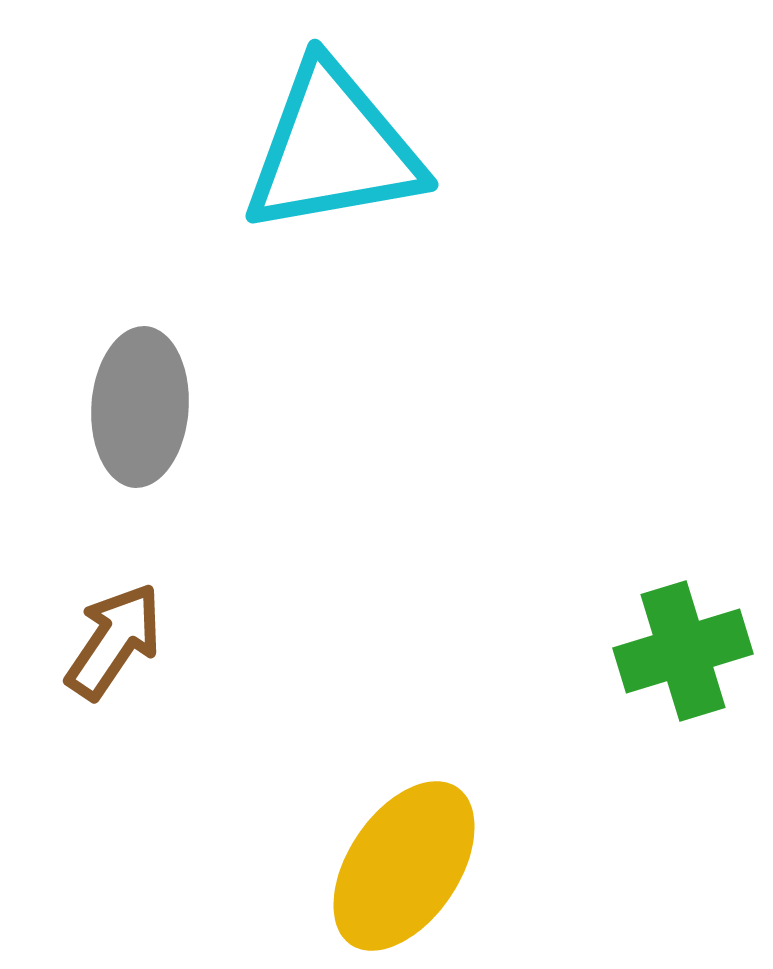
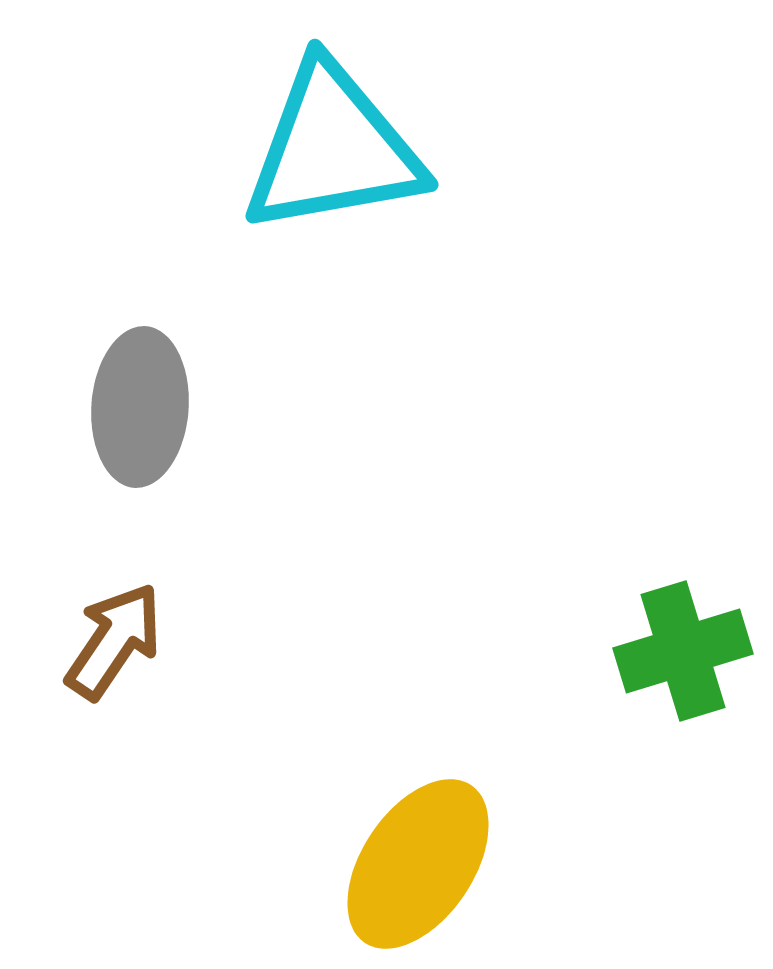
yellow ellipse: moved 14 px right, 2 px up
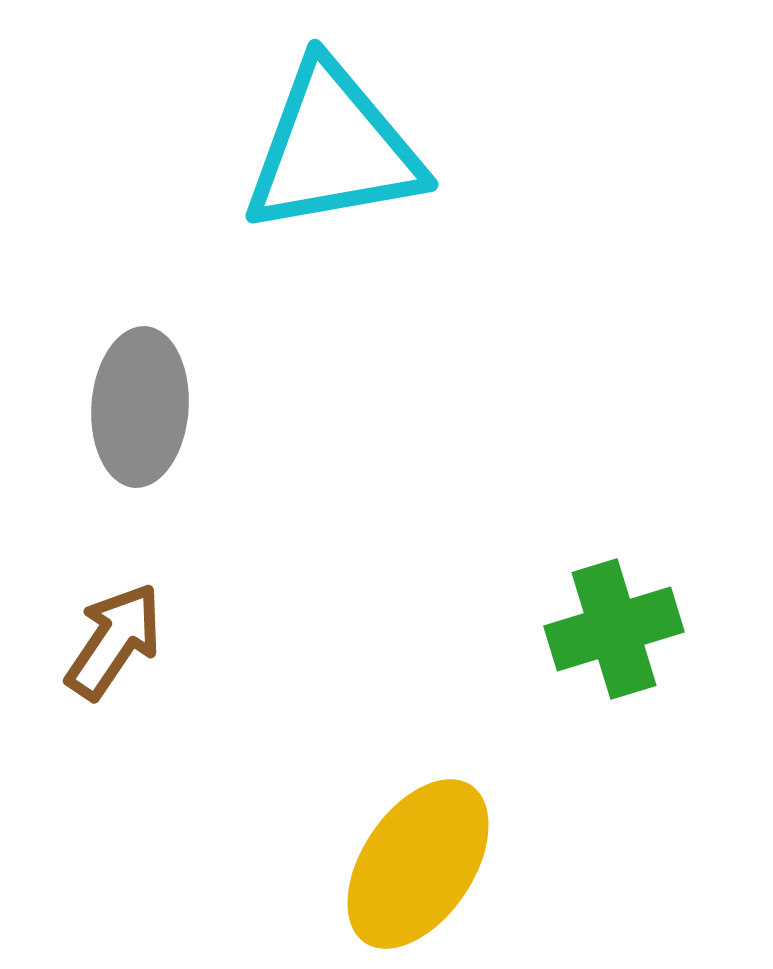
green cross: moved 69 px left, 22 px up
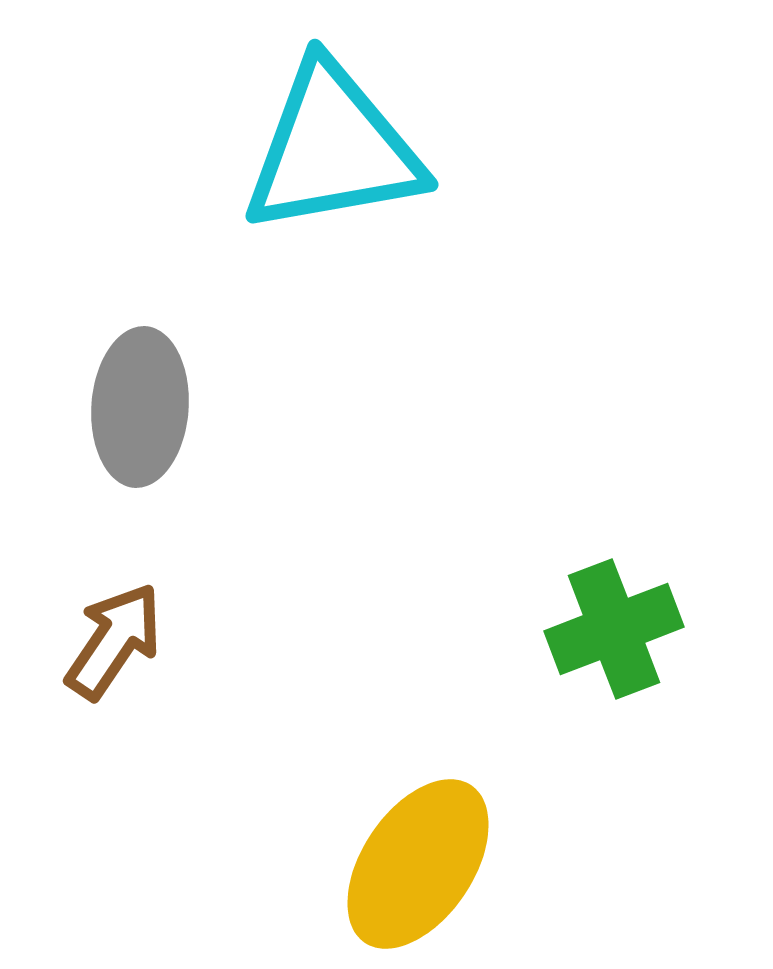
green cross: rotated 4 degrees counterclockwise
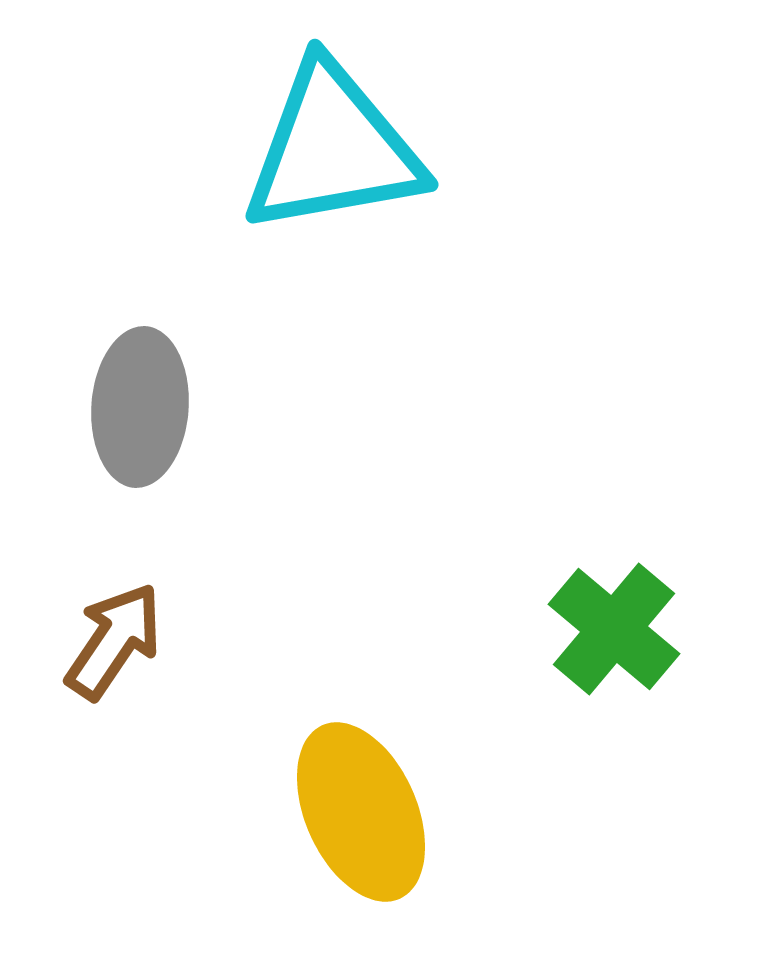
green cross: rotated 29 degrees counterclockwise
yellow ellipse: moved 57 px left, 52 px up; rotated 58 degrees counterclockwise
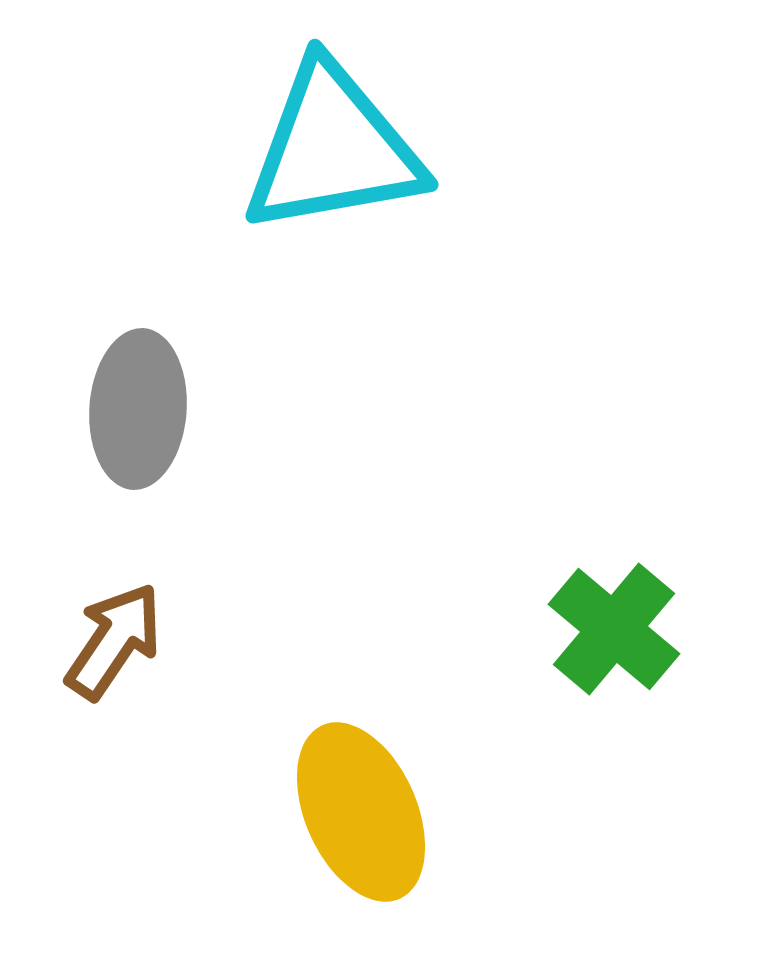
gray ellipse: moved 2 px left, 2 px down
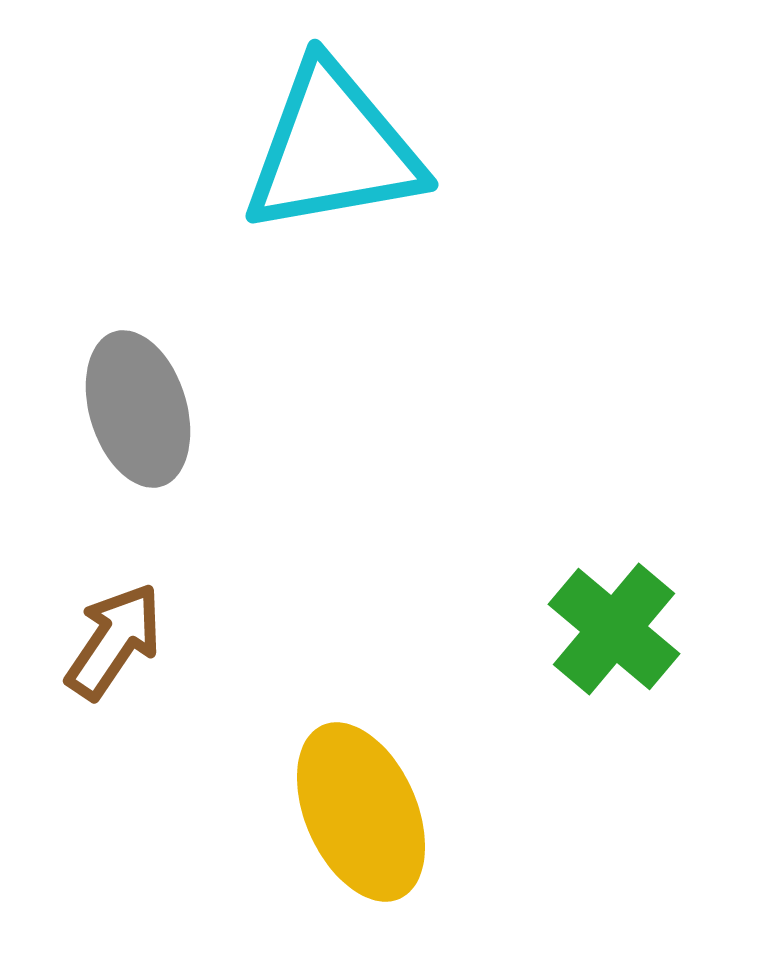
gray ellipse: rotated 21 degrees counterclockwise
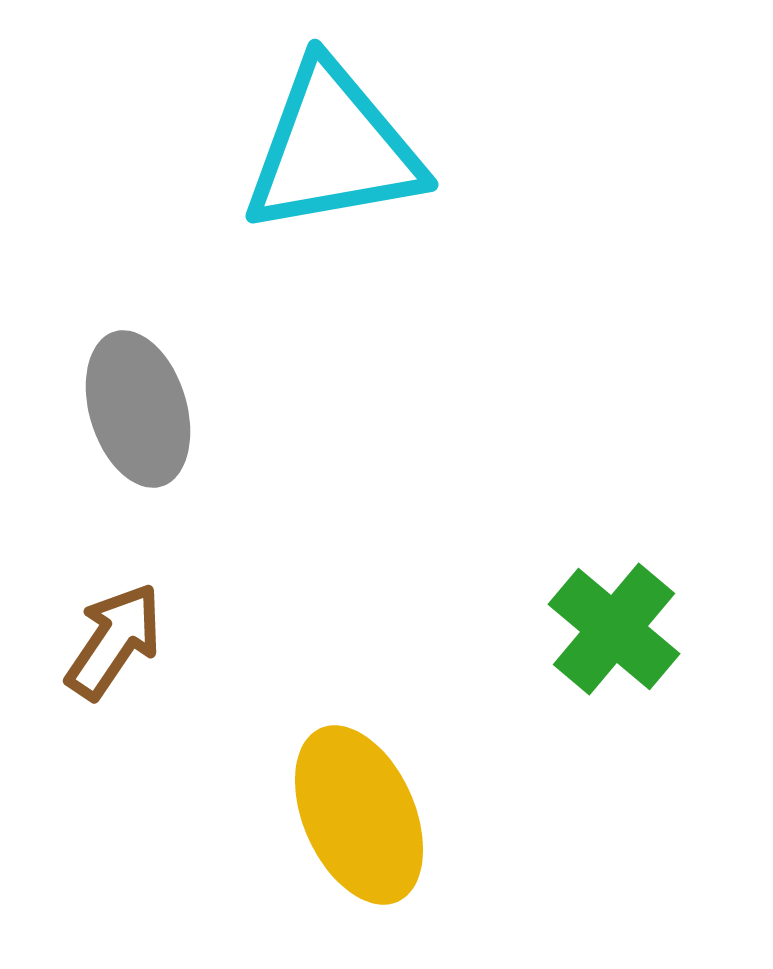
yellow ellipse: moved 2 px left, 3 px down
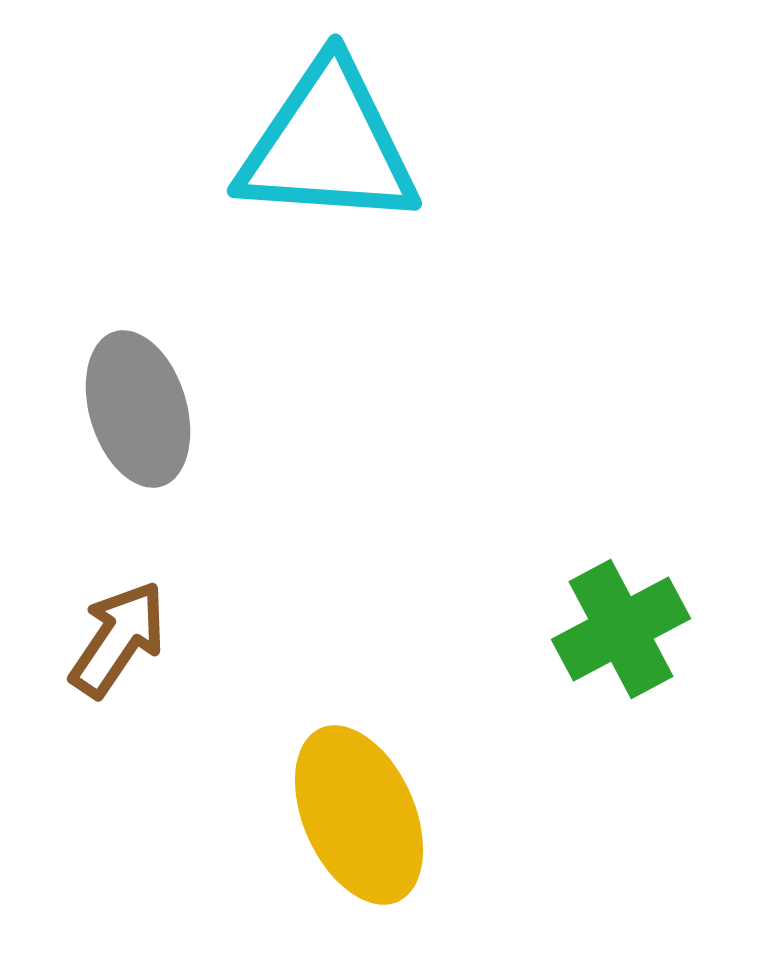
cyan triangle: moved 5 px left, 4 px up; rotated 14 degrees clockwise
green cross: moved 7 px right; rotated 22 degrees clockwise
brown arrow: moved 4 px right, 2 px up
